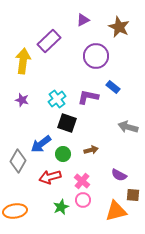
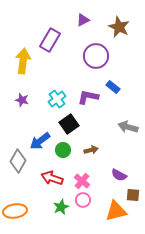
purple rectangle: moved 1 px right, 1 px up; rotated 15 degrees counterclockwise
black square: moved 2 px right, 1 px down; rotated 36 degrees clockwise
blue arrow: moved 1 px left, 3 px up
green circle: moved 4 px up
red arrow: moved 2 px right, 1 px down; rotated 35 degrees clockwise
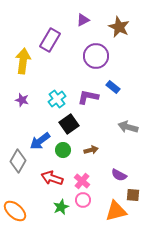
orange ellipse: rotated 50 degrees clockwise
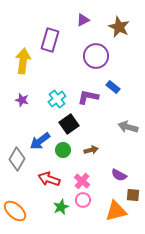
purple rectangle: rotated 15 degrees counterclockwise
gray diamond: moved 1 px left, 2 px up
red arrow: moved 3 px left, 1 px down
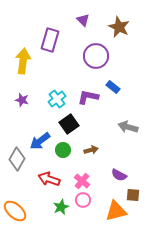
purple triangle: rotated 48 degrees counterclockwise
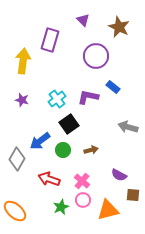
orange triangle: moved 8 px left, 1 px up
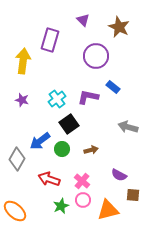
green circle: moved 1 px left, 1 px up
green star: moved 1 px up
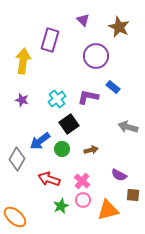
orange ellipse: moved 6 px down
